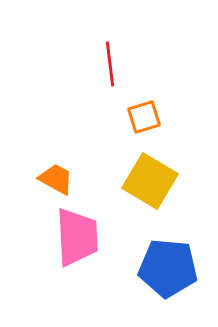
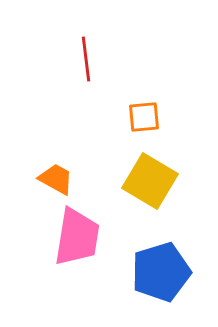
red line: moved 24 px left, 5 px up
orange square: rotated 12 degrees clockwise
pink trapezoid: rotated 12 degrees clockwise
blue pentagon: moved 7 px left, 4 px down; rotated 22 degrees counterclockwise
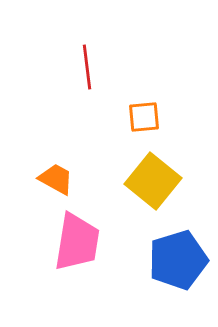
red line: moved 1 px right, 8 px down
yellow square: moved 3 px right; rotated 8 degrees clockwise
pink trapezoid: moved 5 px down
blue pentagon: moved 17 px right, 12 px up
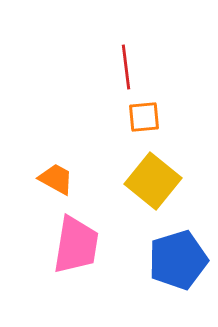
red line: moved 39 px right
pink trapezoid: moved 1 px left, 3 px down
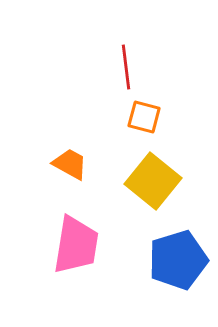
orange square: rotated 20 degrees clockwise
orange trapezoid: moved 14 px right, 15 px up
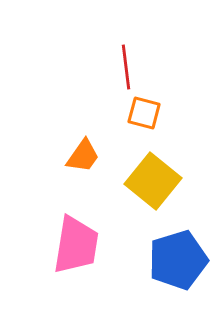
orange square: moved 4 px up
orange trapezoid: moved 13 px right, 8 px up; rotated 96 degrees clockwise
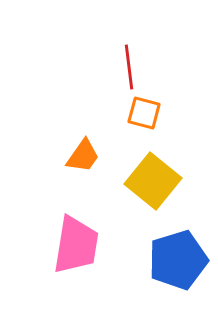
red line: moved 3 px right
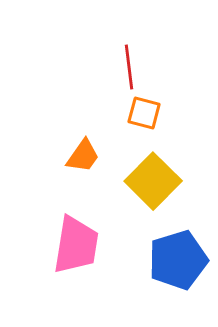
yellow square: rotated 6 degrees clockwise
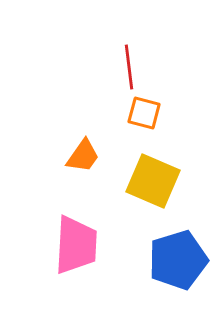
yellow square: rotated 22 degrees counterclockwise
pink trapezoid: rotated 6 degrees counterclockwise
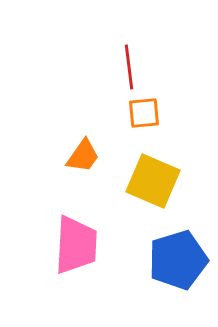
orange square: rotated 20 degrees counterclockwise
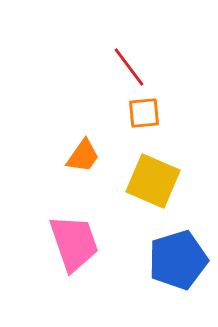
red line: rotated 30 degrees counterclockwise
pink trapezoid: moved 2 px left, 2 px up; rotated 22 degrees counterclockwise
